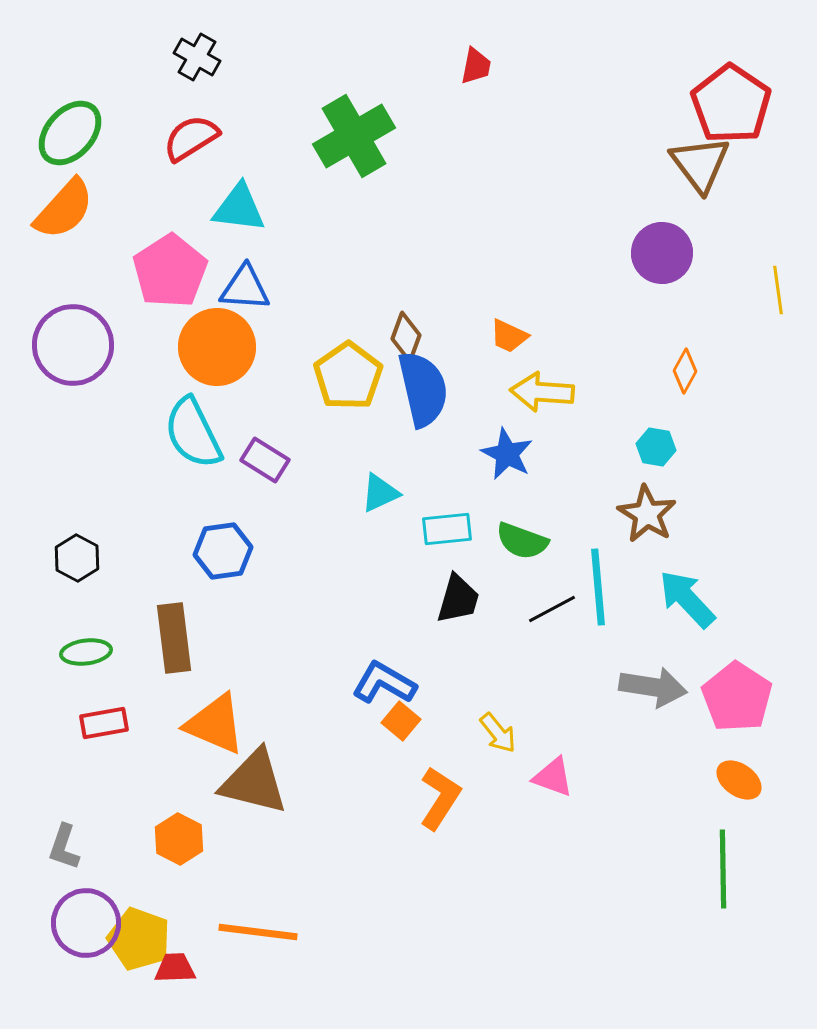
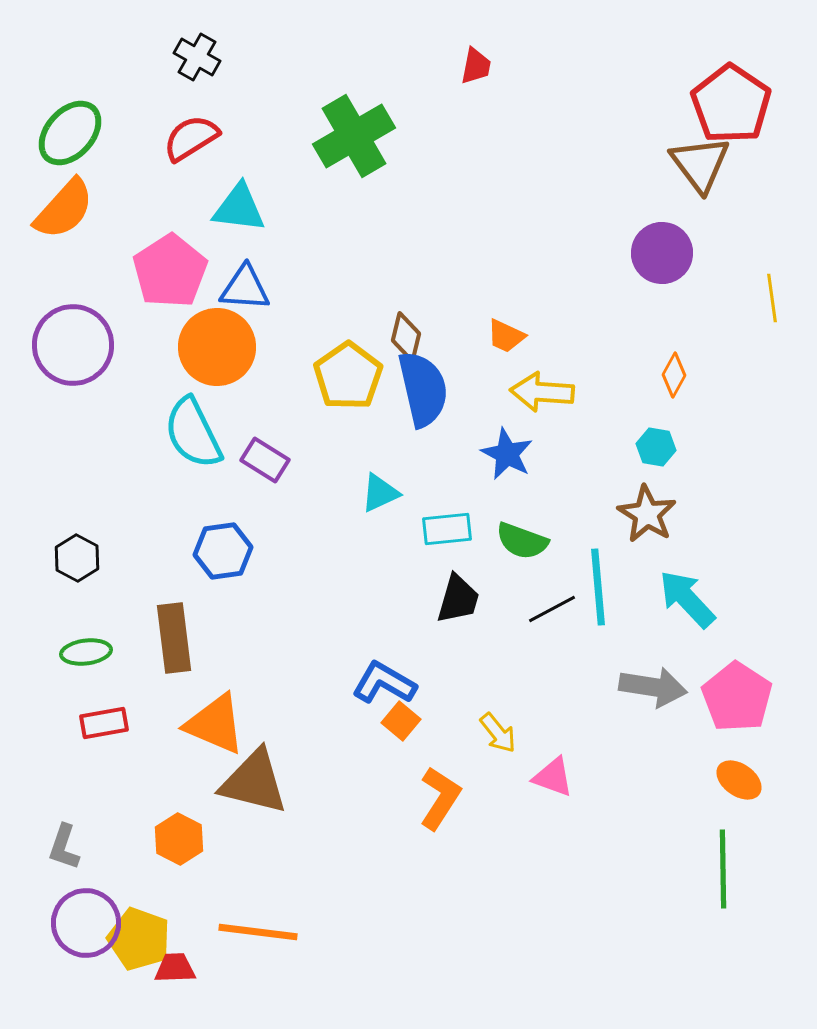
yellow line at (778, 290): moved 6 px left, 8 px down
orange trapezoid at (509, 336): moved 3 px left
brown diamond at (406, 337): rotated 6 degrees counterclockwise
orange diamond at (685, 371): moved 11 px left, 4 px down
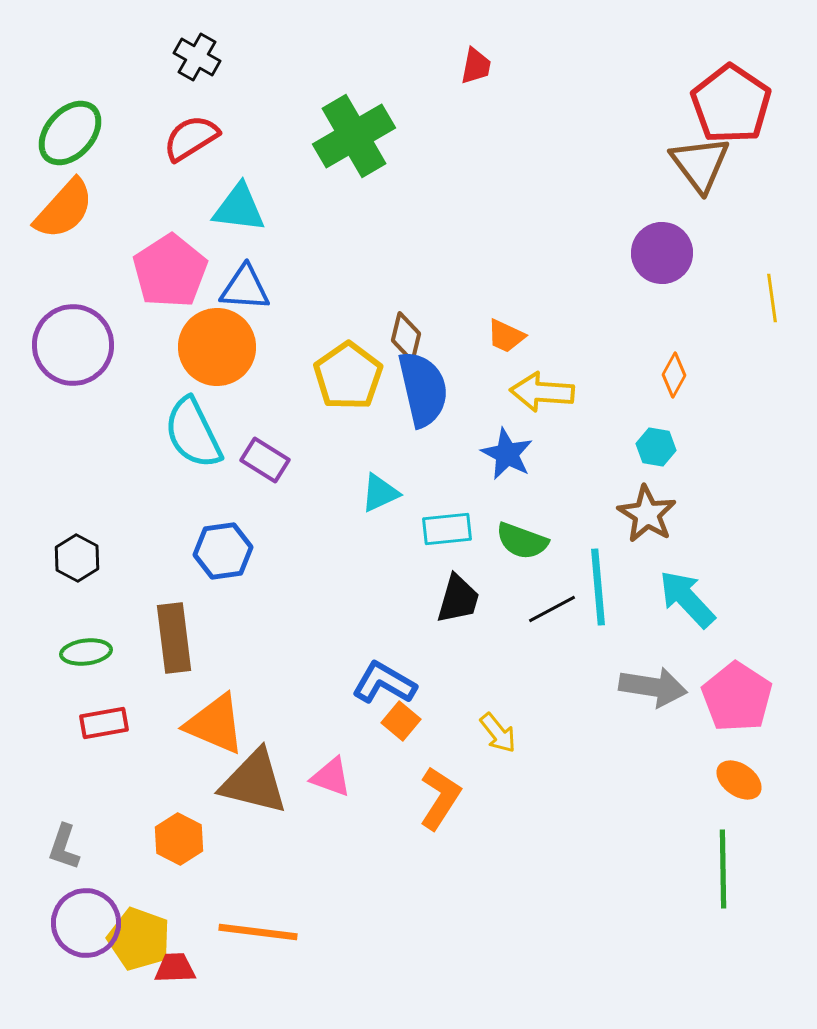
pink triangle at (553, 777): moved 222 px left
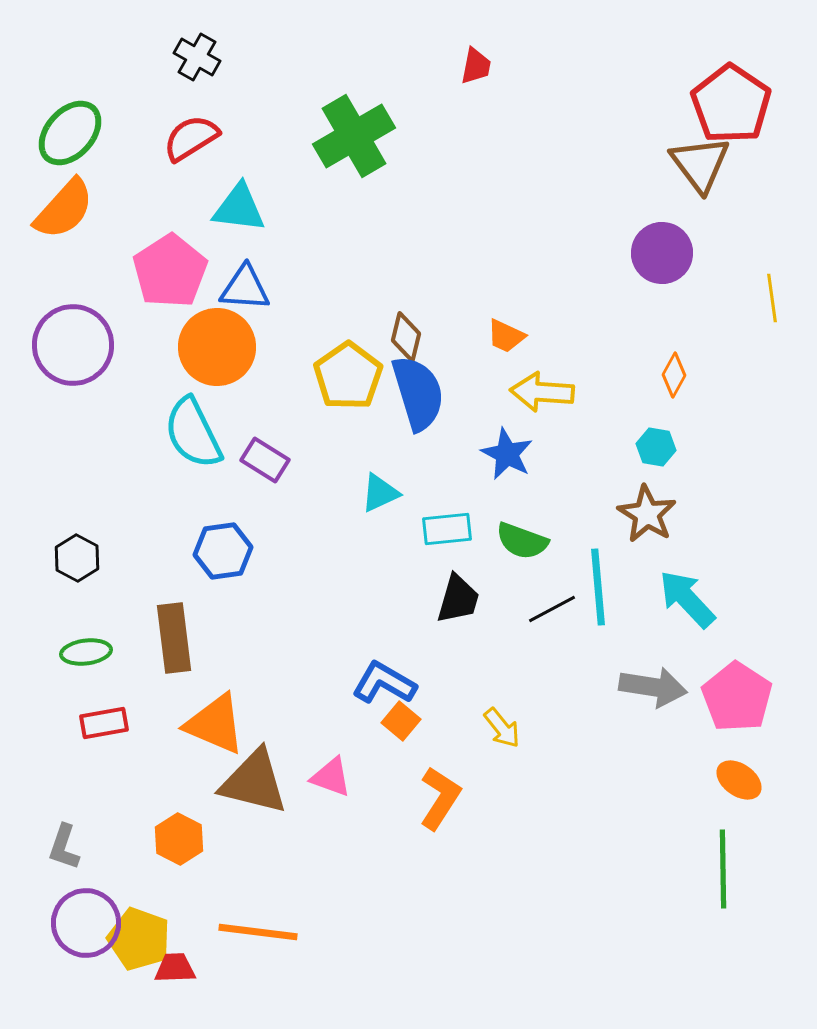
blue semicircle at (423, 389): moved 5 px left, 4 px down; rotated 4 degrees counterclockwise
yellow arrow at (498, 733): moved 4 px right, 5 px up
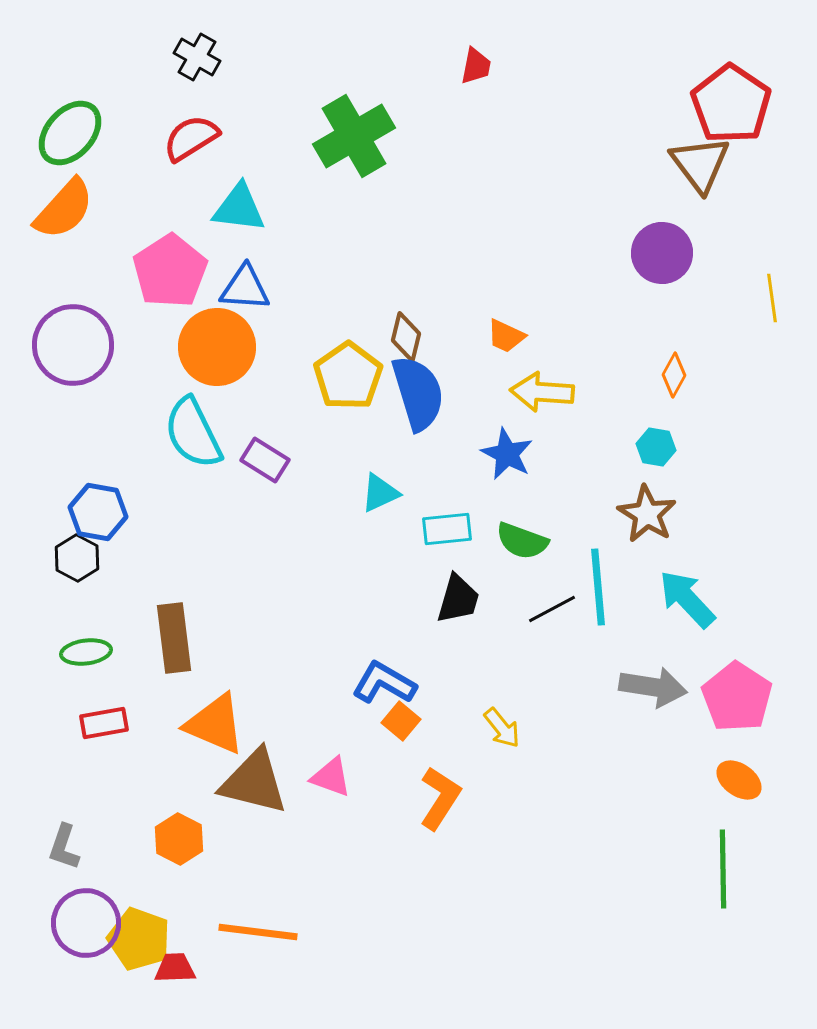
blue hexagon at (223, 551): moved 125 px left, 39 px up; rotated 18 degrees clockwise
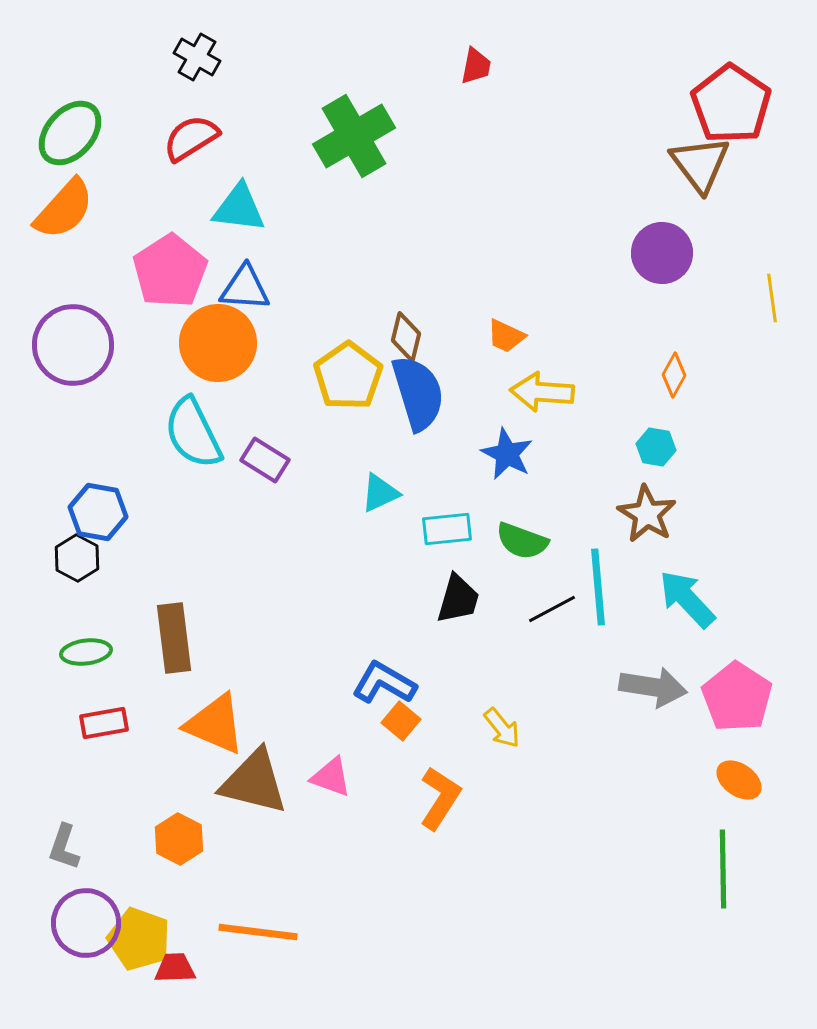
orange circle at (217, 347): moved 1 px right, 4 px up
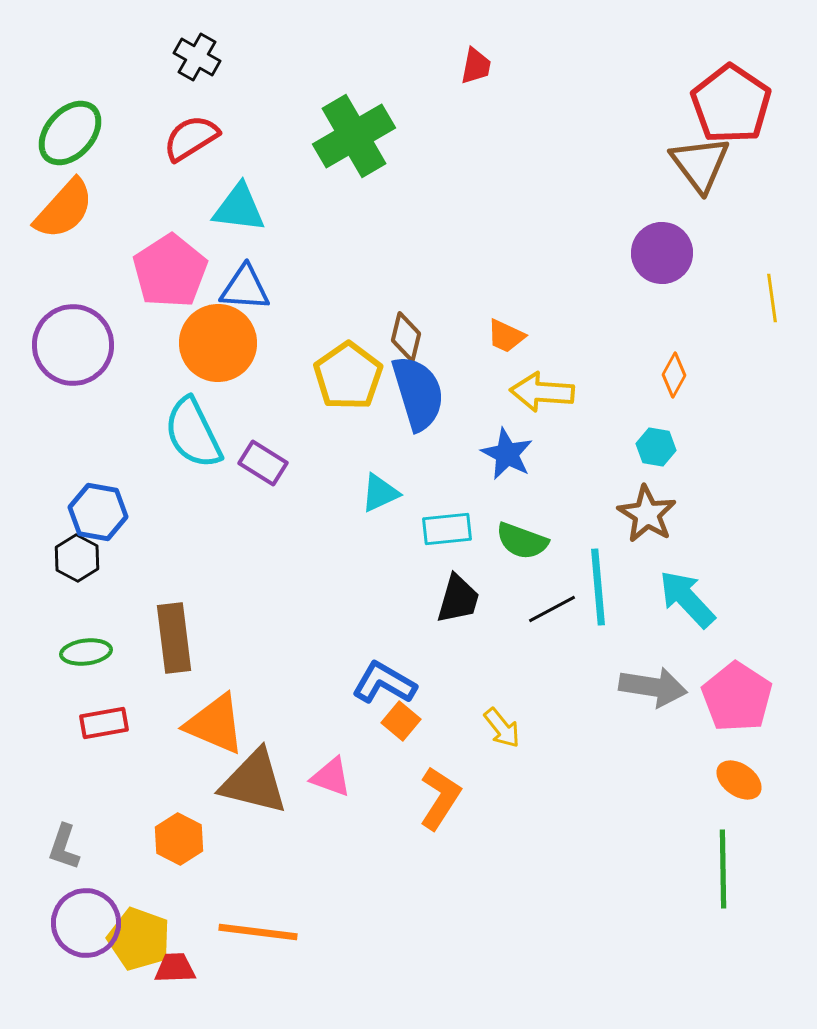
purple rectangle at (265, 460): moved 2 px left, 3 px down
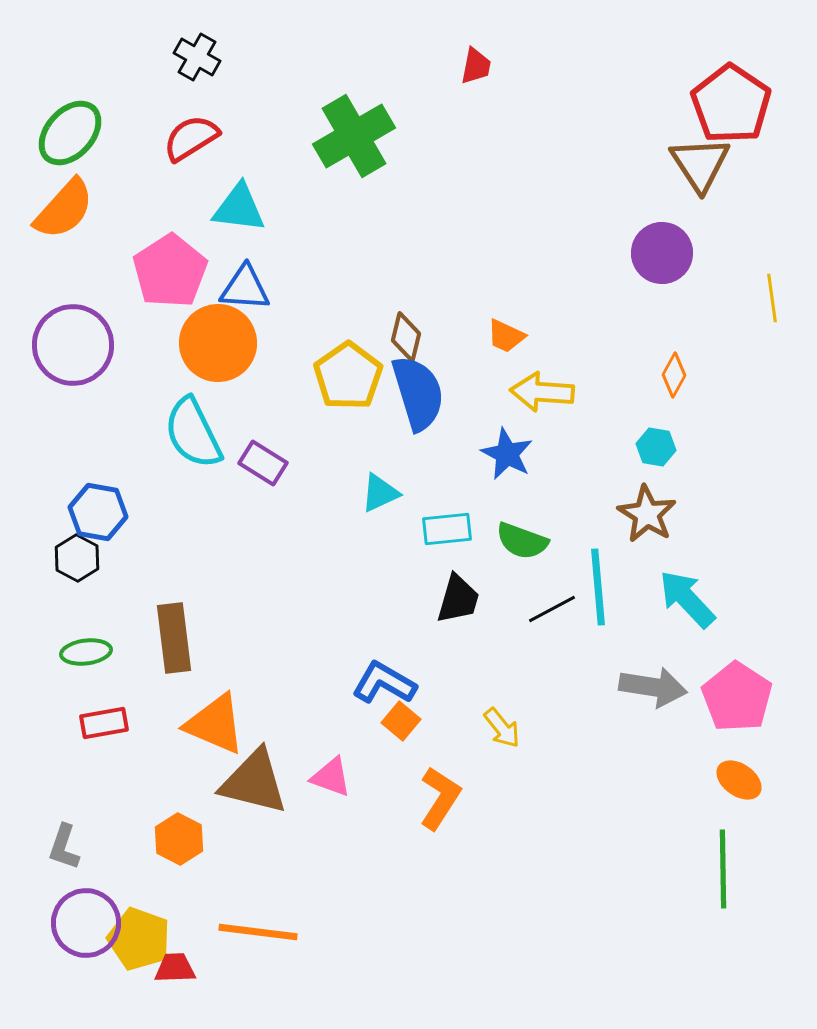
brown triangle at (700, 164): rotated 4 degrees clockwise
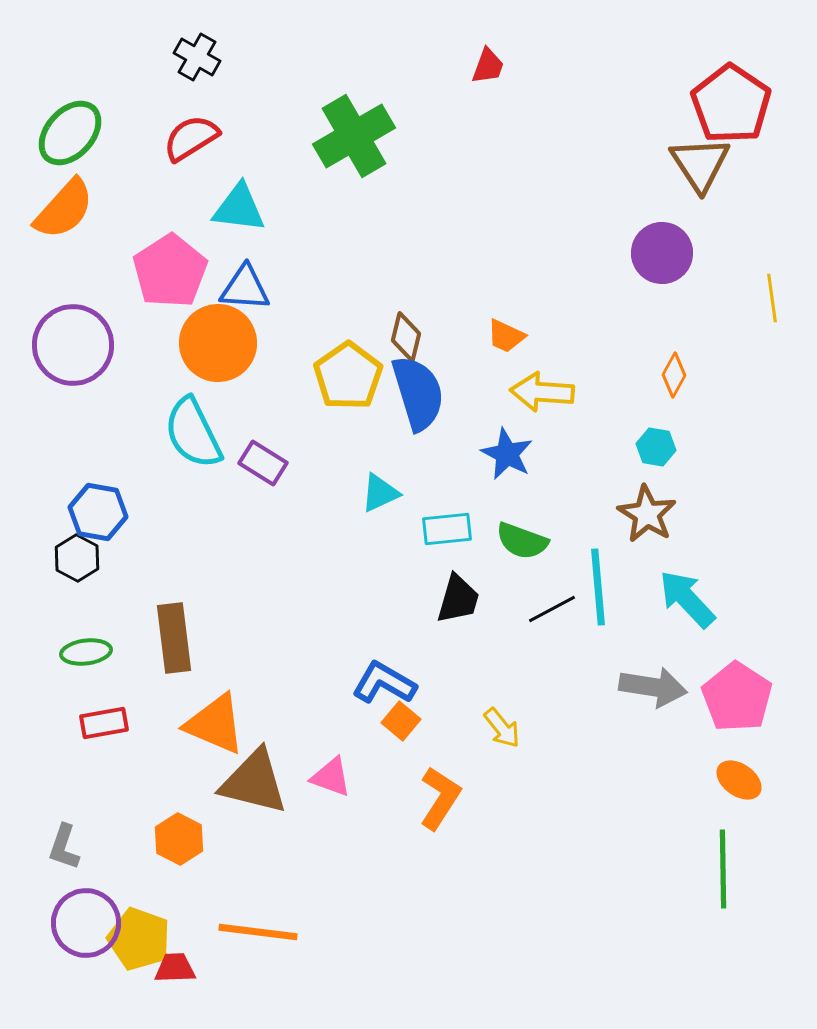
red trapezoid at (476, 66): moved 12 px right; rotated 9 degrees clockwise
